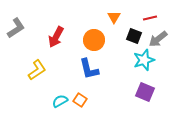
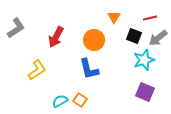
gray arrow: moved 1 px up
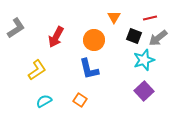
purple square: moved 1 px left, 1 px up; rotated 24 degrees clockwise
cyan semicircle: moved 16 px left
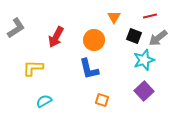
red line: moved 2 px up
yellow L-shape: moved 4 px left, 2 px up; rotated 145 degrees counterclockwise
orange square: moved 22 px right; rotated 16 degrees counterclockwise
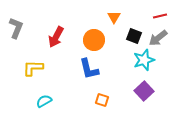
red line: moved 10 px right
gray L-shape: rotated 35 degrees counterclockwise
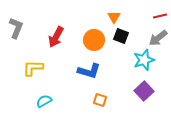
black square: moved 13 px left
blue L-shape: moved 2 px down; rotated 60 degrees counterclockwise
orange square: moved 2 px left
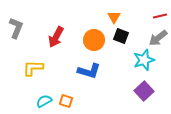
orange square: moved 34 px left, 1 px down
